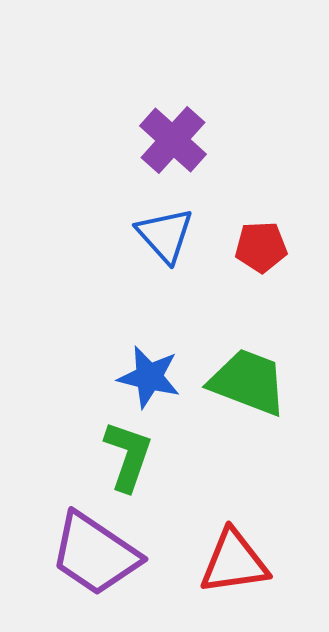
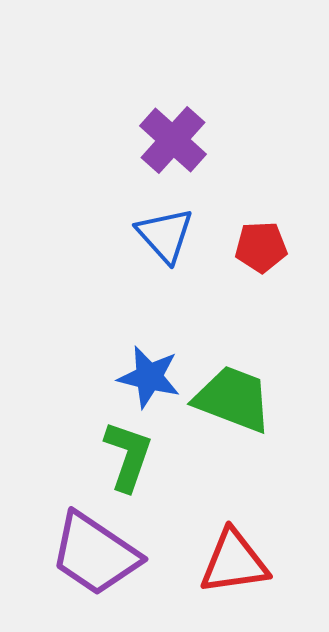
green trapezoid: moved 15 px left, 17 px down
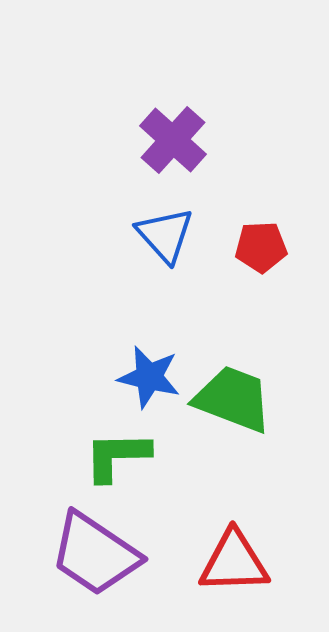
green L-shape: moved 11 px left; rotated 110 degrees counterclockwise
red triangle: rotated 6 degrees clockwise
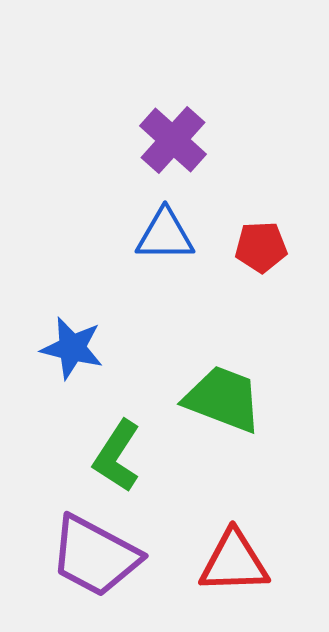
blue triangle: rotated 48 degrees counterclockwise
blue star: moved 77 px left, 29 px up
green trapezoid: moved 10 px left
green L-shape: rotated 56 degrees counterclockwise
purple trapezoid: moved 2 px down; rotated 6 degrees counterclockwise
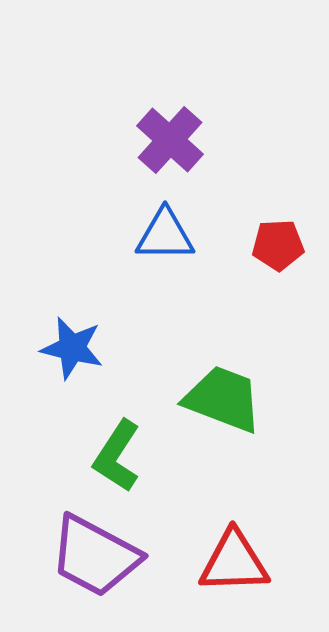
purple cross: moved 3 px left
red pentagon: moved 17 px right, 2 px up
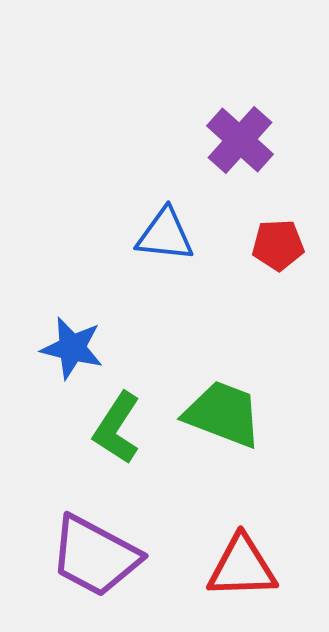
purple cross: moved 70 px right
blue triangle: rotated 6 degrees clockwise
green trapezoid: moved 15 px down
green L-shape: moved 28 px up
red triangle: moved 8 px right, 5 px down
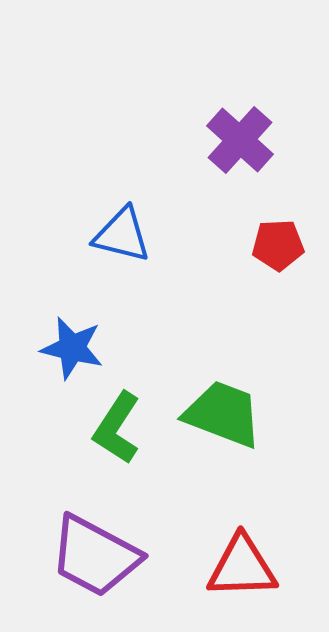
blue triangle: moved 43 px left; rotated 8 degrees clockwise
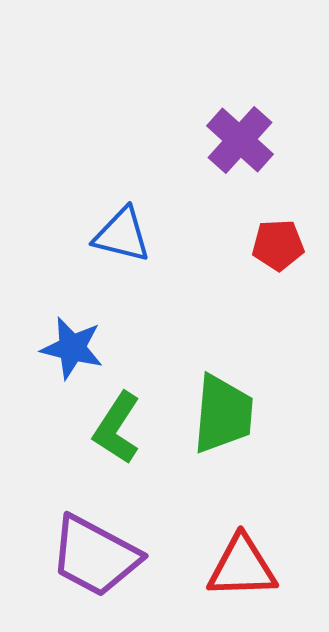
green trapezoid: rotated 74 degrees clockwise
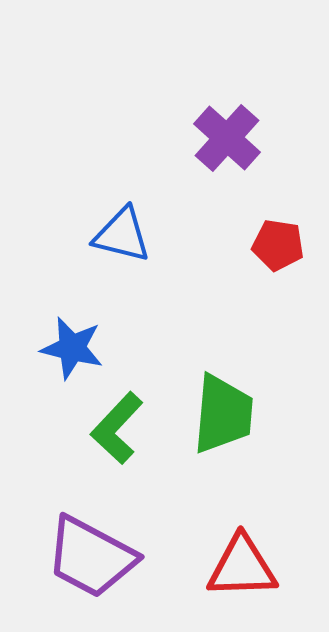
purple cross: moved 13 px left, 2 px up
red pentagon: rotated 12 degrees clockwise
green L-shape: rotated 10 degrees clockwise
purple trapezoid: moved 4 px left, 1 px down
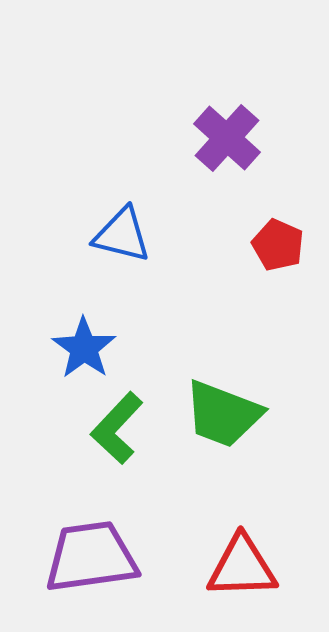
red pentagon: rotated 15 degrees clockwise
blue star: moved 12 px right; rotated 22 degrees clockwise
green trapezoid: rotated 106 degrees clockwise
purple trapezoid: rotated 144 degrees clockwise
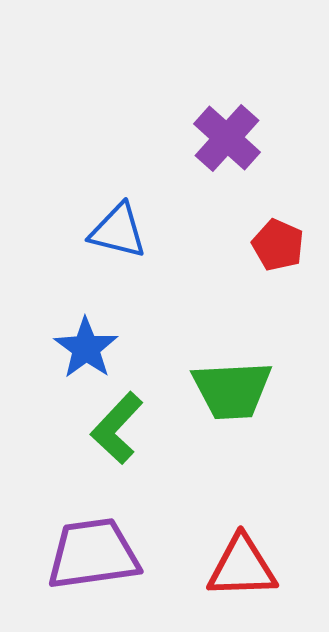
blue triangle: moved 4 px left, 4 px up
blue star: moved 2 px right
green trapezoid: moved 9 px right, 24 px up; rotated 24 degrees counterclockwise
purple trapezoid: moved 2 px right, 3 px up
